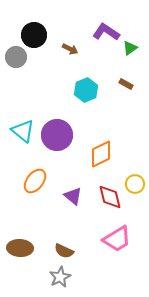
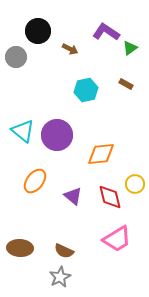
black circle: moved 4 px right, 4 px up
cyan hexagon: rotated 10 degrees clockwise
orange diamond: rotated 20 degrees clockwise
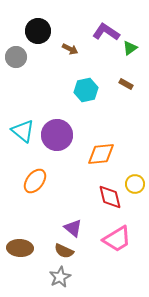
purple triangle: moved 32 px down
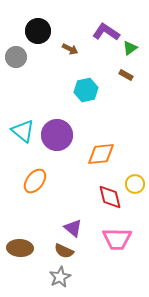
brown rectangle: moved 9 px up
pink trapezoid: rotated 32 degrees clockwise
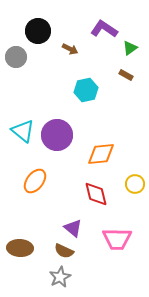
purple L-shape: moved 2 px left, 3 px up
red diamond: moved 14 px left, 3 px up
